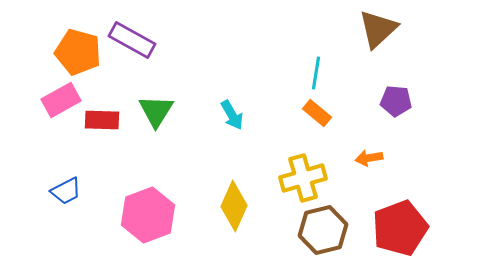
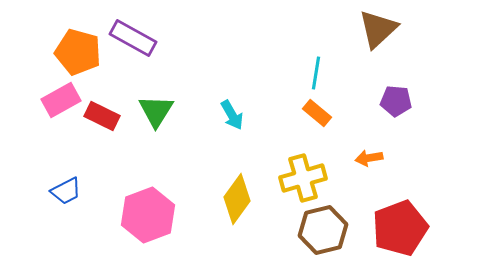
purple rectangle: moved 1 px right, 2 px up
red rectangle: moved 4 px up; rotated 24 degrees clockwise
yellow diamond: moved 3 px right, 7 px up; rotated 12 degrees clockwise
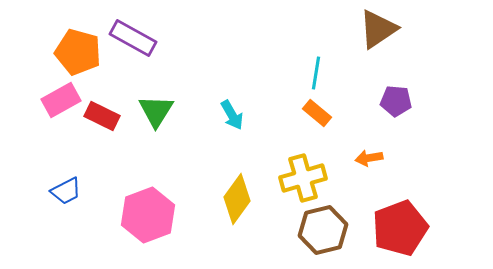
brown triangle: rotated 9 degrees clockwise
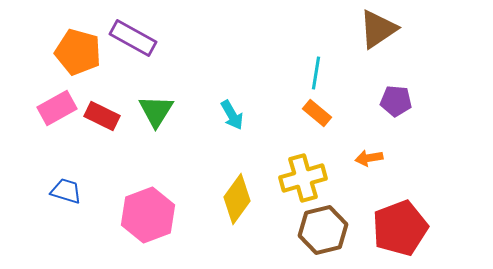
pink rectangle: moved 4 px left, 8 px down
blue trapezoid: rotated 136 degrees counterclockwise
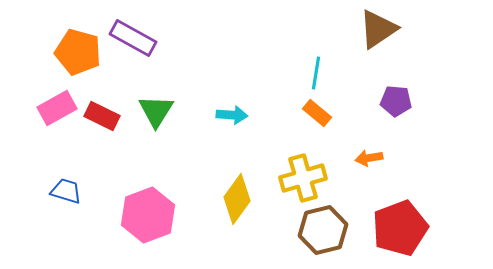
cyan arrow: rotated 56 degrees counterclockwise
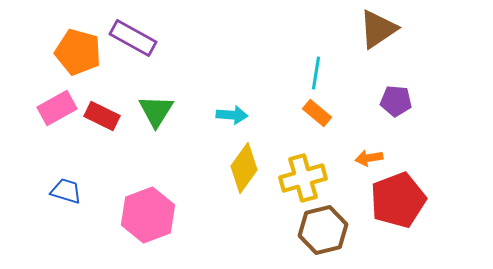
yellow diamond: moved 7 px right, 31 px up
red pentagon: moved 2 px left, 28 px up
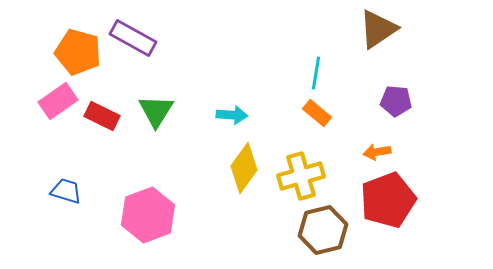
pink rectangle: moved 1 px right, 7 px up; rotated 6 degrees counterclockwise
orange arrow: moved 8 px right, 6 px up
yellow cross: moved 2 px left, 2 px up
red pentagon: moved 10 px left
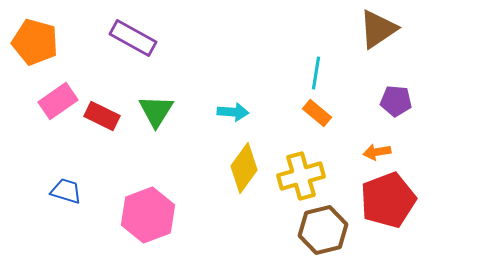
orange pentagon: moved 43 px left, 10 px up
cyan arrow: moved 1 px right, 3 px up
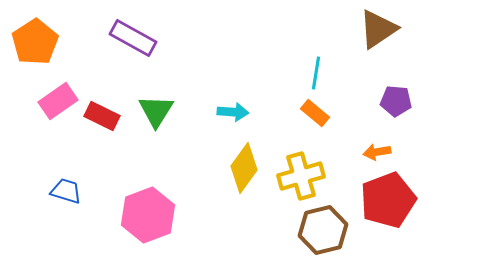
orange pentagon: rotated 24 degrees clockwise
orange rectangle: moved 2 px left
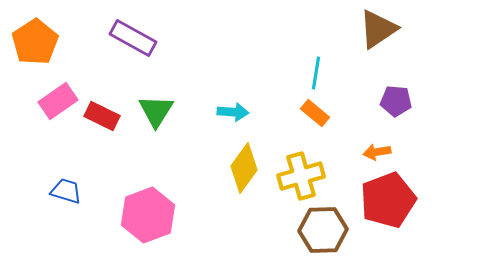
brown hexagon: rotated 12 degrees clockwise
